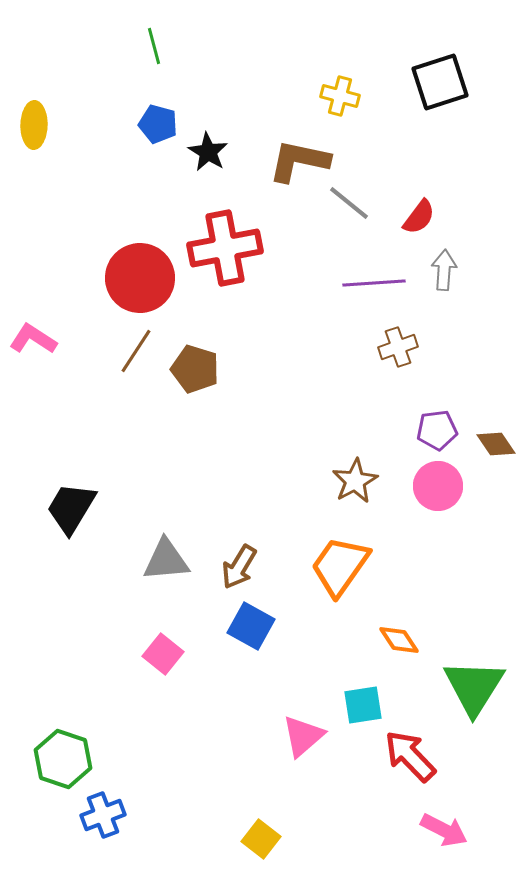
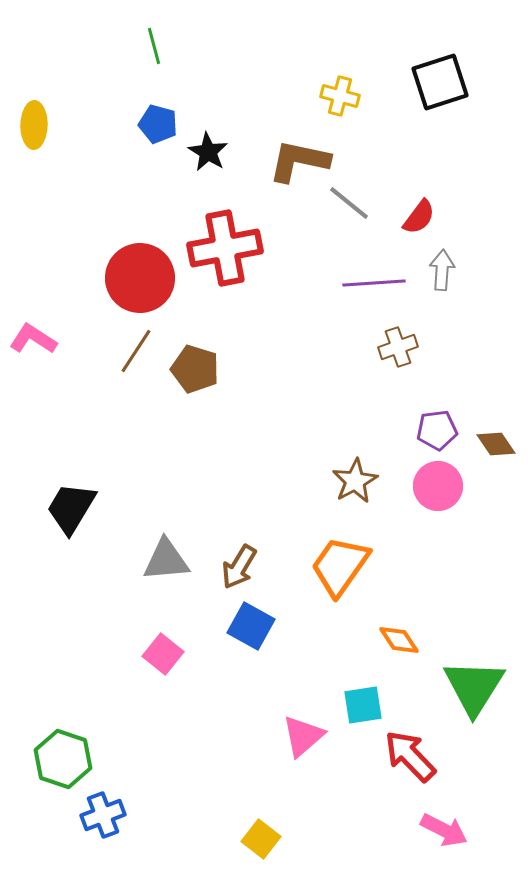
gray arrow: moved 2 px left
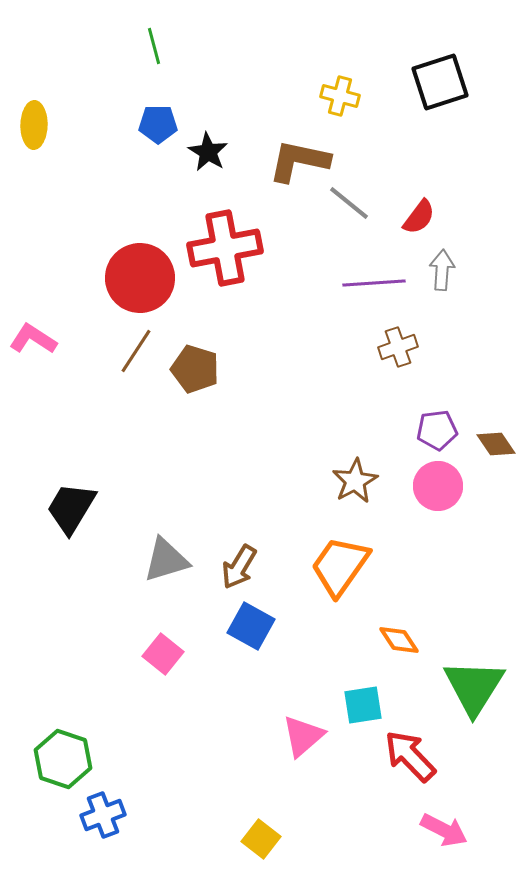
blue pentagon: rotated 15 degrees counterclockwise
gray triangle: rotated 12 degrees counterclockwise
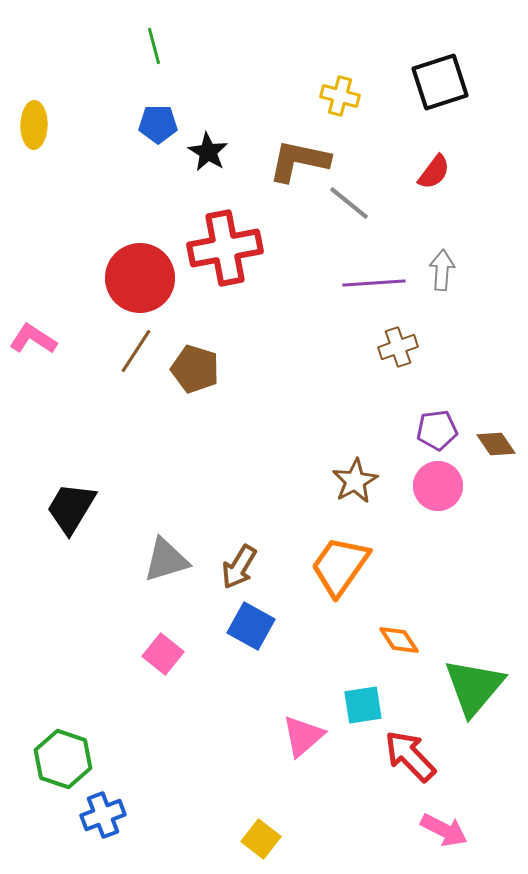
red semicircle: moved 15 px right, 45 px up
green triangle: rotated 8 degrees clockwise
